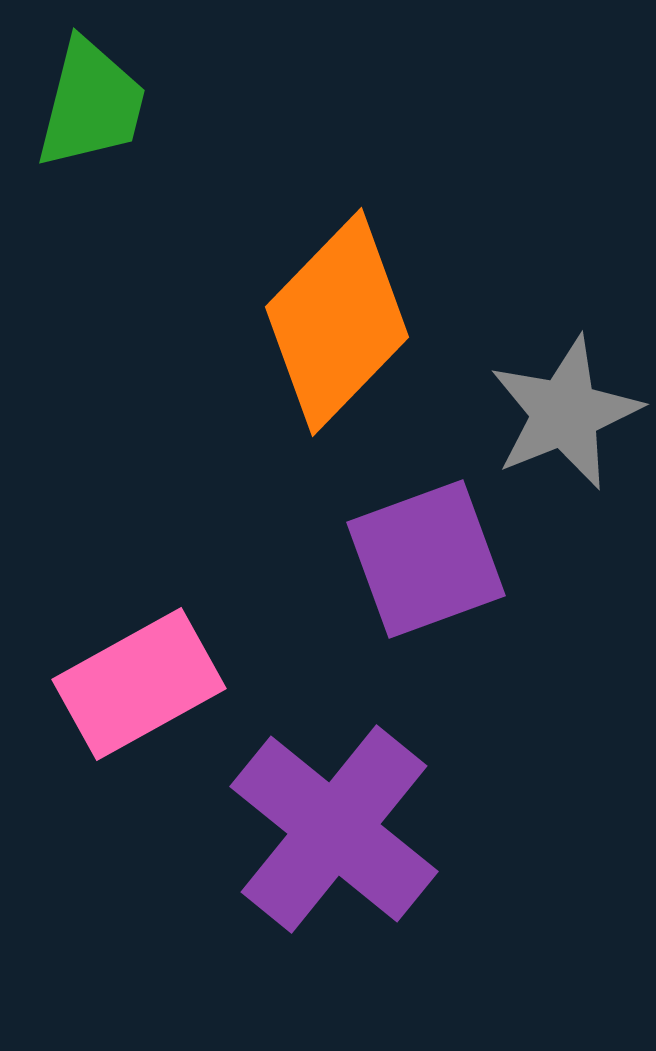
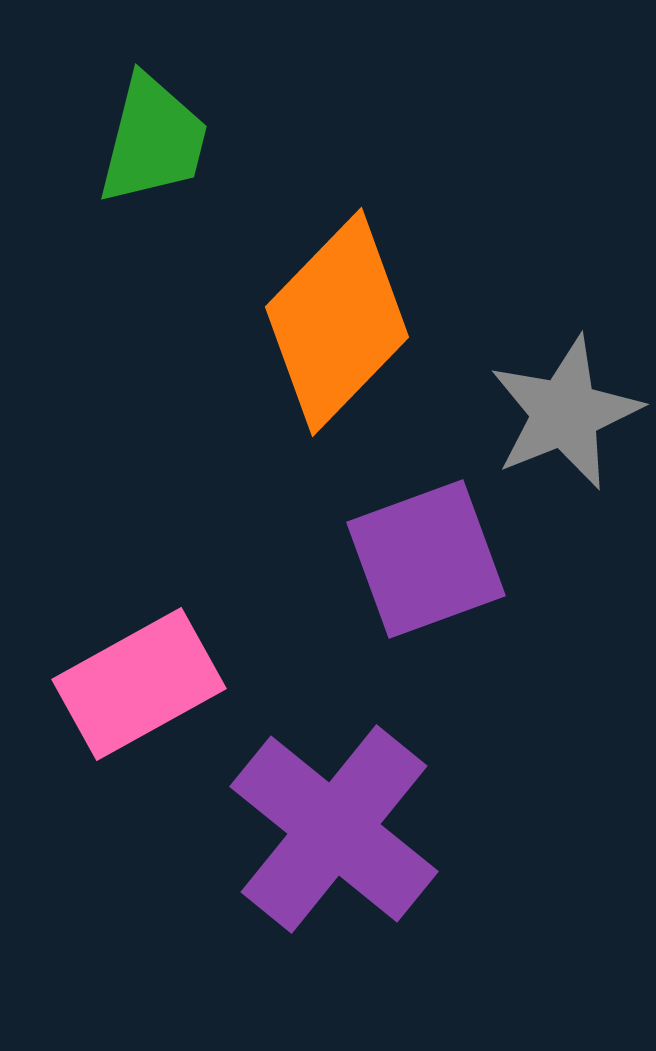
green trapezoid: moved 62 px right, 36 px down
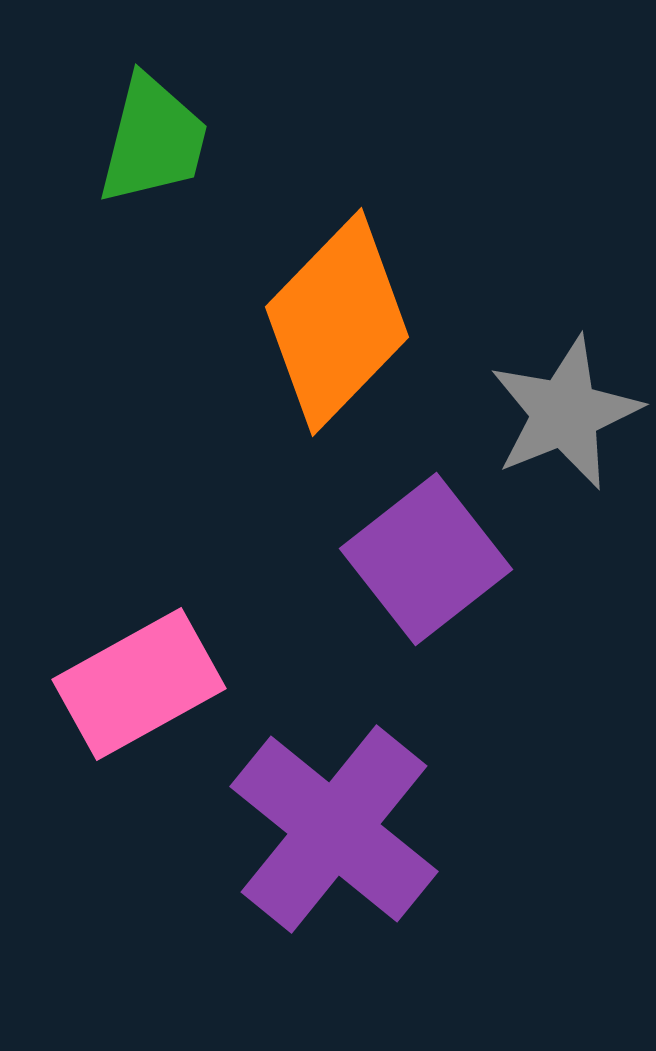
purple square: rotated 18 degrees counterclockwise
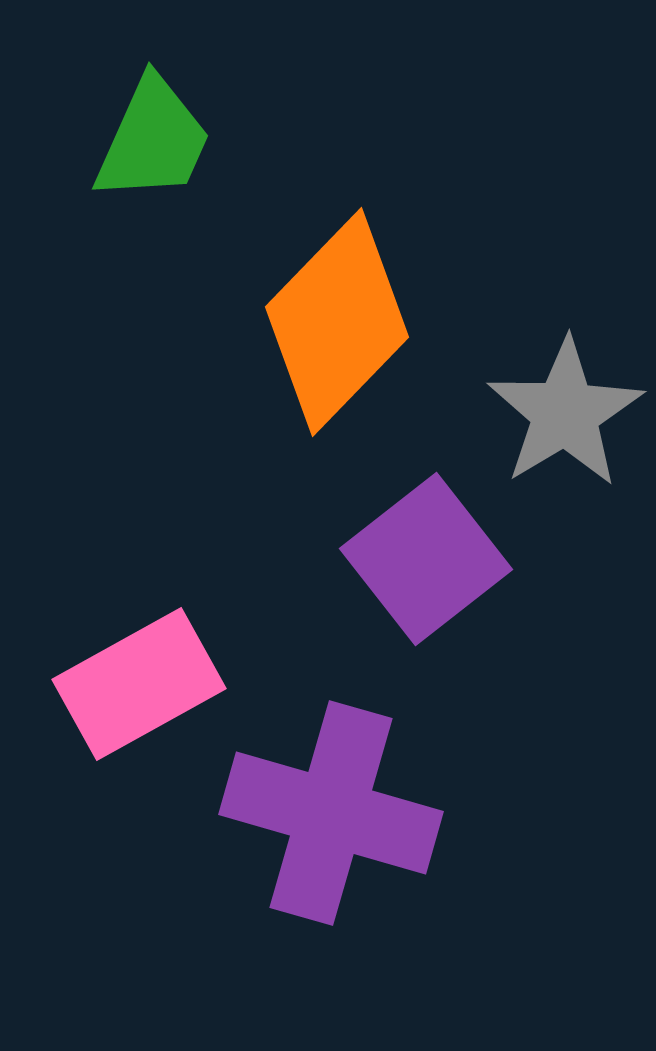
green trapezoid: rotated 10 degrees clockwise
gray star: rotated 9 degrees counterclockwise
purple cross: moved 3 px left, 16 px up; rotated 23 degrees counterclockwise
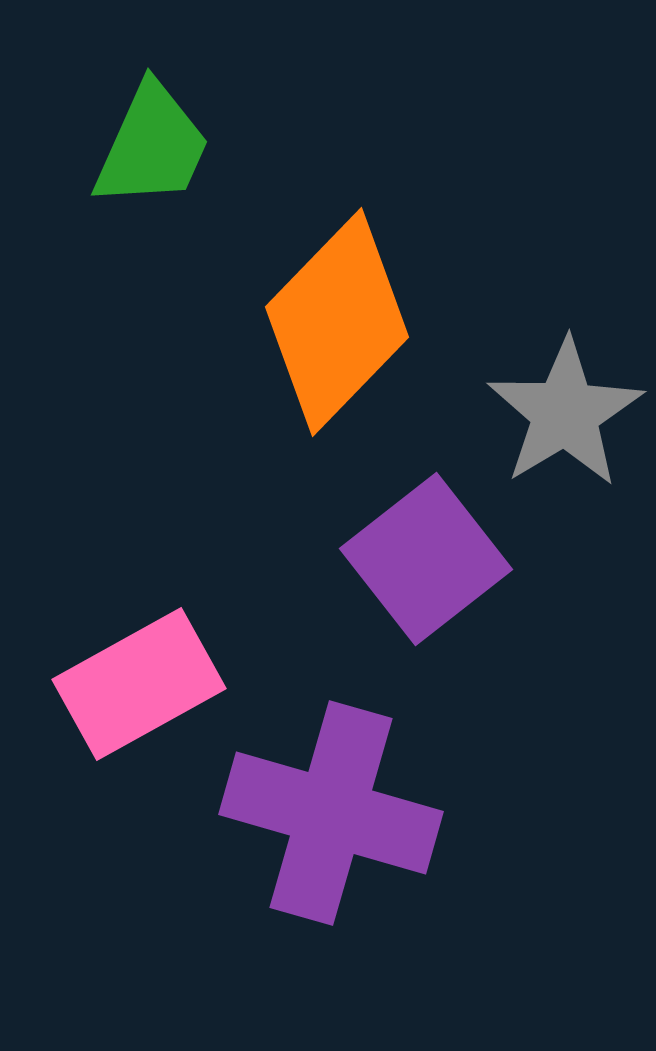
green trapezoid: moved 1 px left, 6 px down
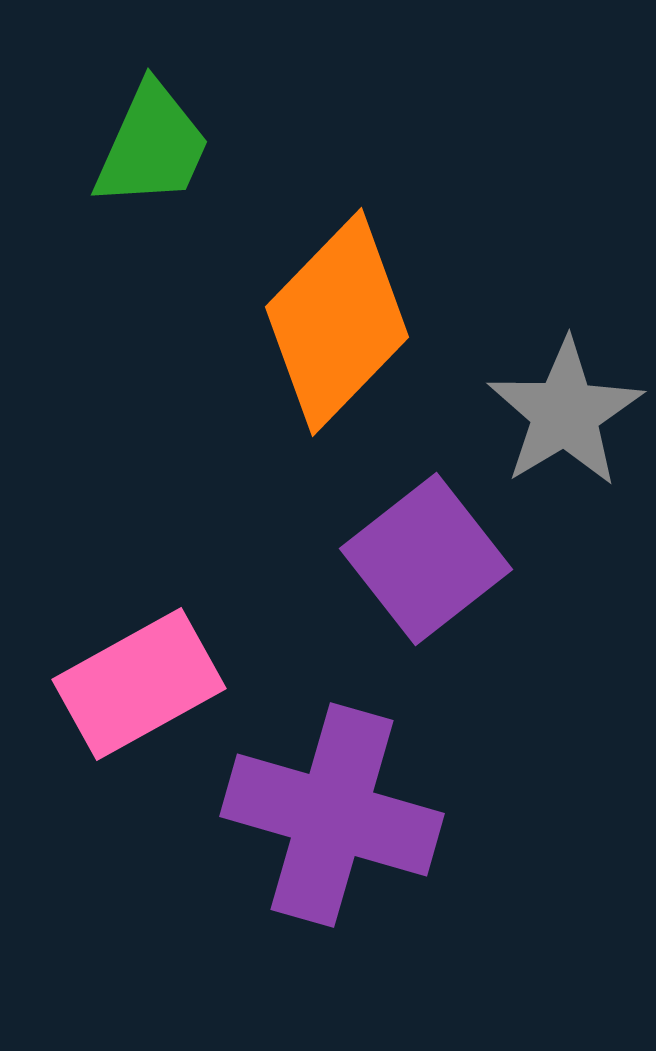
purple cross: moved 1 px right, 2 px down
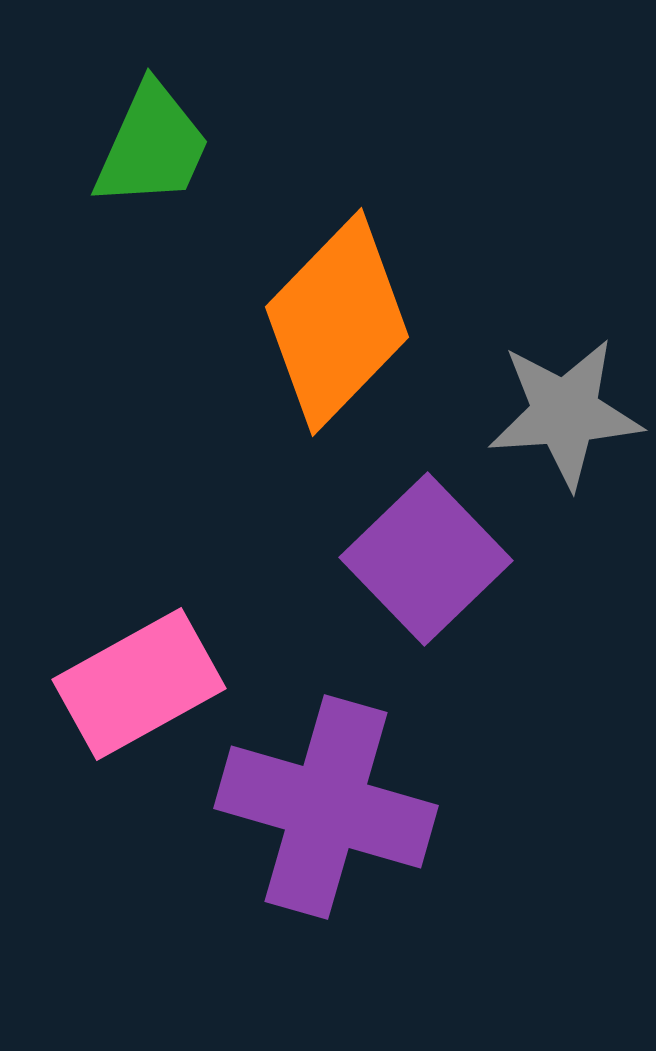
gray star: rotated 27 degrees clockwise
purple square: rotated 6 degrees counterclockwise
purple cross: moved 6 px left, 8 px up
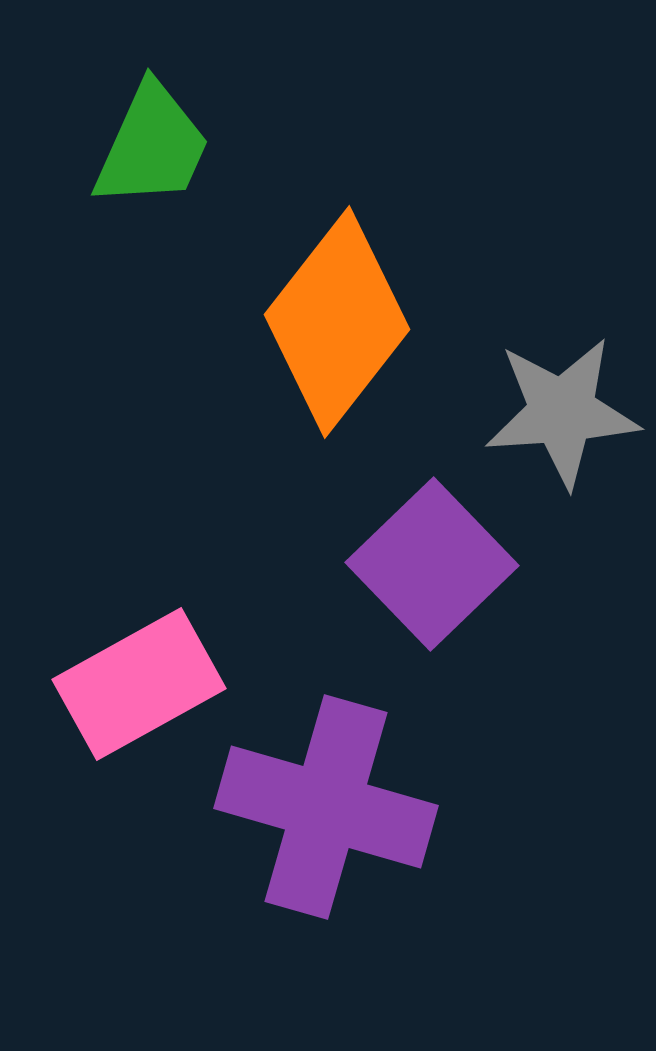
orange diamond: rotated 6 degrees counterclockwise
gray star: moved 3 px left, 1 px up
purple square: moved 6 px right, 5 px down
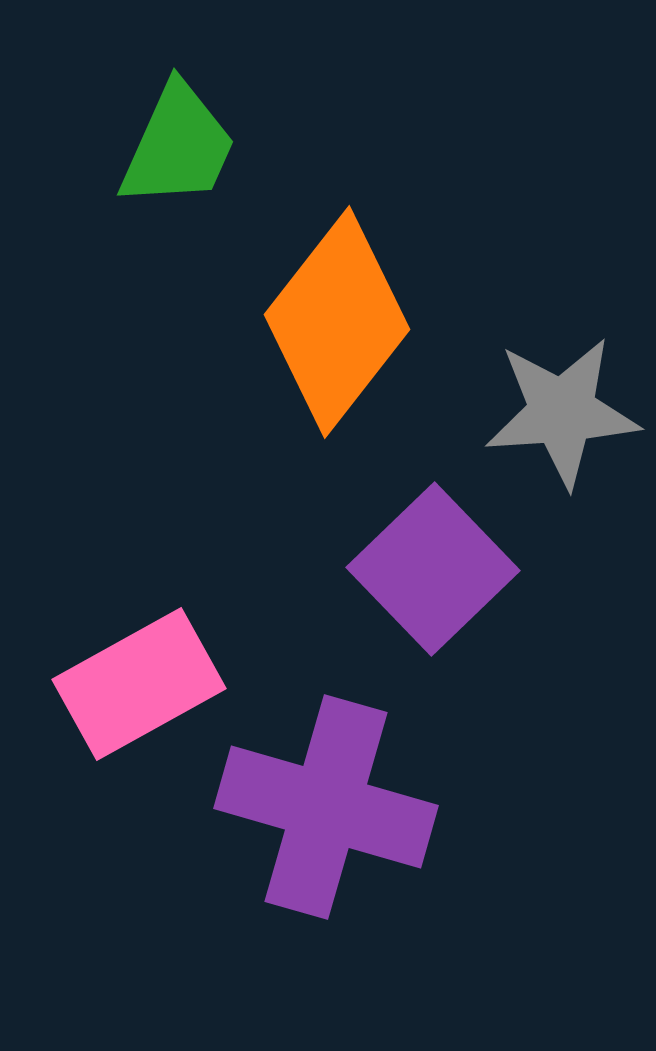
green trapezoid: moved 26 px right
purple square: moved 1 px right, 5 px down
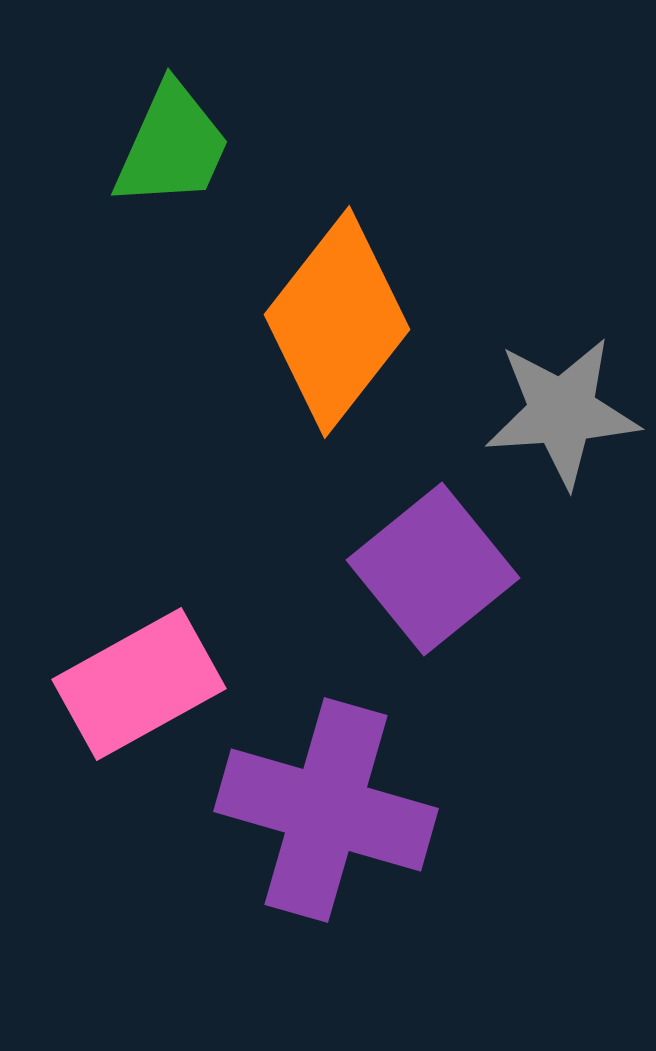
green trapezoid: moved 6 px left
purple square: rotated 5 degrees clockwise
purple cross: moved 3 px down
